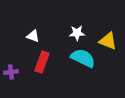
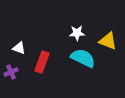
white triangle: moved 14 px left, 12 px down
purple cross: rotated 16 degrees counterclockwise
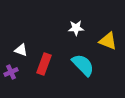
white star: moved 1 px left, 5 px up
white triangle: moved 2 px right, 2 px down
cyan semicircle: moved 7 px down; rotated 20 degrees clockwise
red rectangle: moved 2 px right, 2 px down
